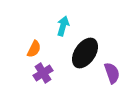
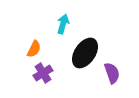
cyan arrow: moved 2 px up
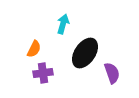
purple cross: rotated 24 degrees clockwise
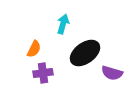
black ellipse: rotated 20 degrees clockwise
purple semicircle: rotated 125 degrees clockwise
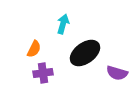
purple semicircle: moved 5 px right
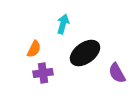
purple semicircle: rotated 45 degrees clockwise
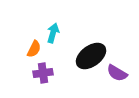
cyan arrow: moved 10 px left, 9 px down
black ellipse: moved 6 px right, 3 px down
purple semicircle: rotated 30 degrees counterclockwise
